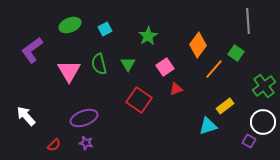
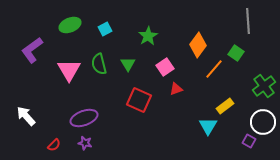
pink triangle: moved 1 px up
red square: rotated 10 degrees counterclockwise
cyan triangle: rotated 42 degrees counterclockwise
purple star: moved 1 px left
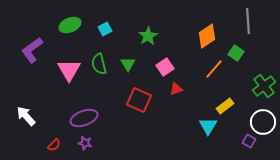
orange diamond: moved 9 px right, 9 px up; rotated 20 degrees clockwise
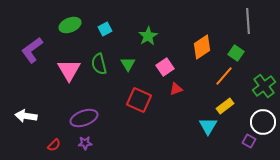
orange diamond: moved 5 px left, 11 px down
orange line: moved 10 px right, 7 px down
white arrow: rotated 40 degrees counterclockwise
purple star: rotated 16 degrees counterclockwise
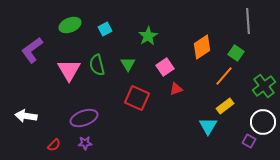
green semicircle: moved 2 px left, 1 px down
red square: moved 2 px left, 2 px up
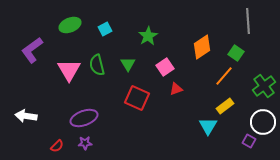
red semicircle: moved 3 px right, 1 px down
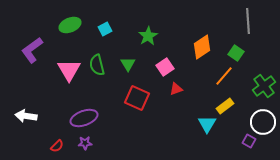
cyan triangle: moved 1 px left, 2 px up
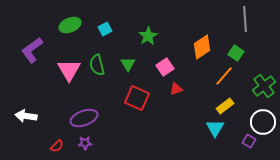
gray line: moved 3 px left, 2 px up
cyan triangle: moved 8 px right, 4 px down
